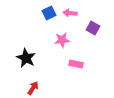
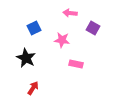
blue square: moved 15 px left, 15 px down
pink star: rotated 14 degrees clockwise
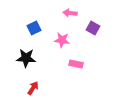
black star: rotated 24 degrees counterclockwise
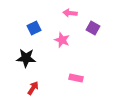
pink star: rotated 14 degrees clockwise
pink rectangle: moved 14 px down
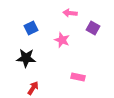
blue square: moved 3 px left
pink rectangle: moved 2 px right, 1 px up
